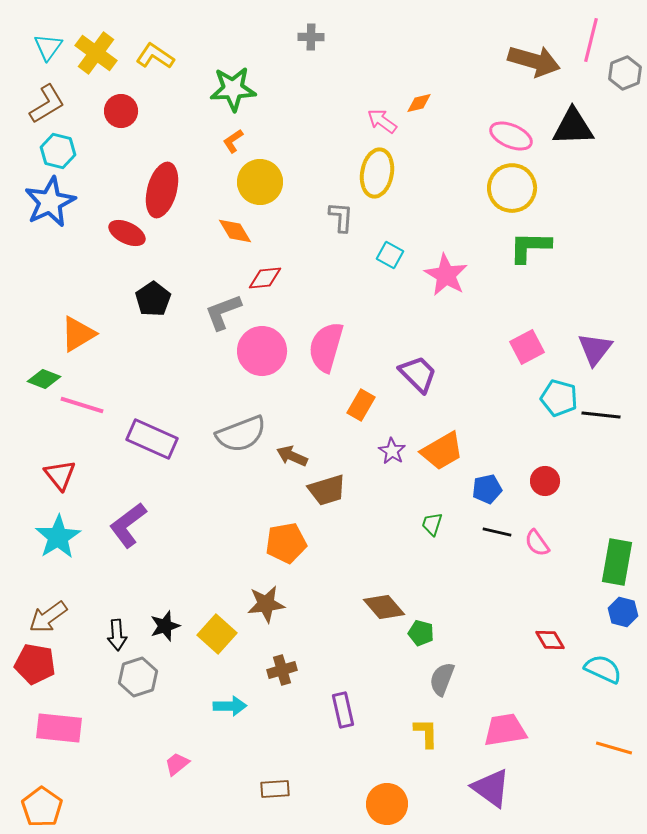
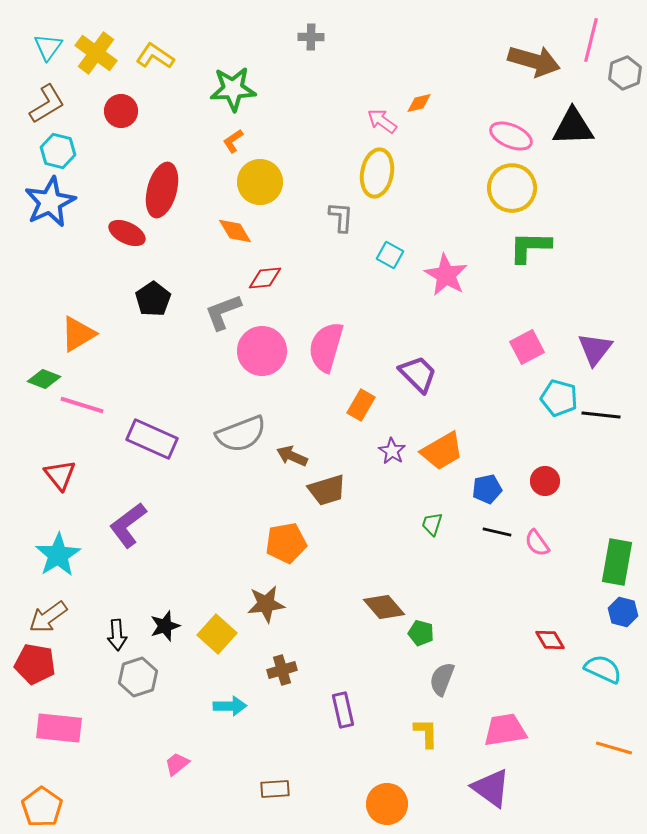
cyan star at (58, 537): moved 18 px down
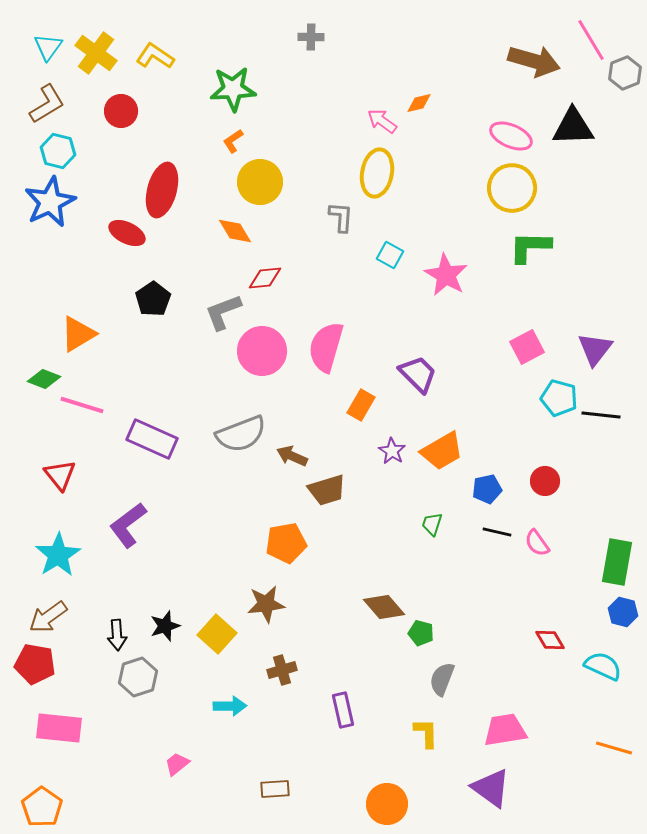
pink line at (591, 40): rotated 45 degrees counterclockwise
cyan semicircle at (603, 669): moved 3 px up
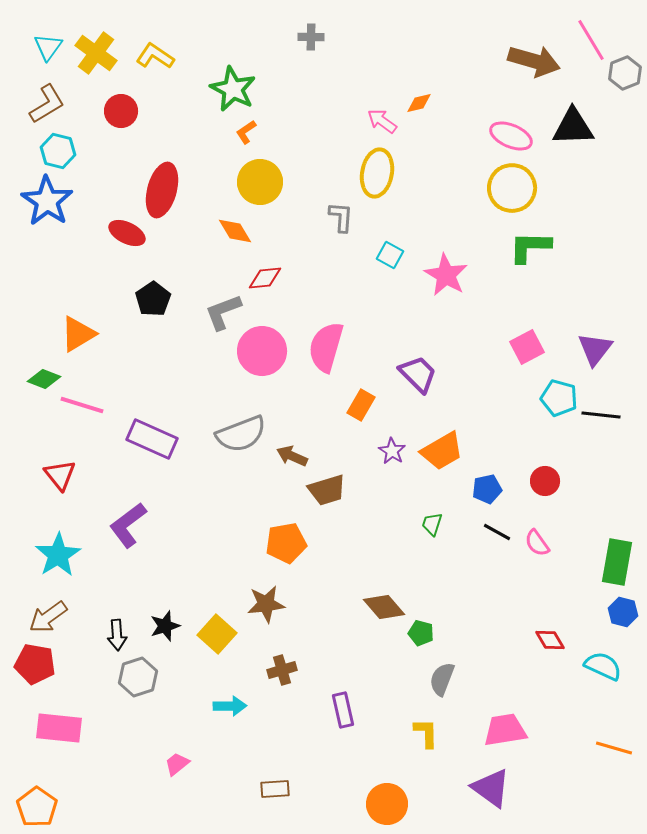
green star at (233, 89): rotated 30 degrees clockwise
orange L-shape at (233, 141): moved 13 px right, 9 px up
blue star at (50, 202): moved 3 px left, 1 px up; rotated 12 degrees counterclockwise
black line at (497, 532): rotated 16 degrees clockwise
orange pentagon at (42, 807): moved 5 px left
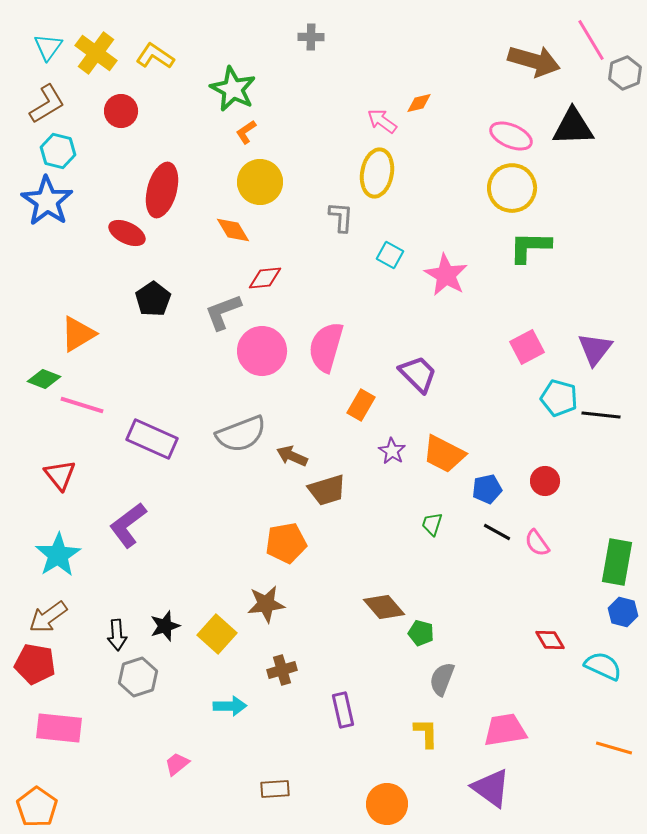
orange diamond at (235, 231): moved 2 px left, 1 px up
orange trapezoid at (442, 451): moved 2 px right, 3 px down; rotated 57 degrees clockwise
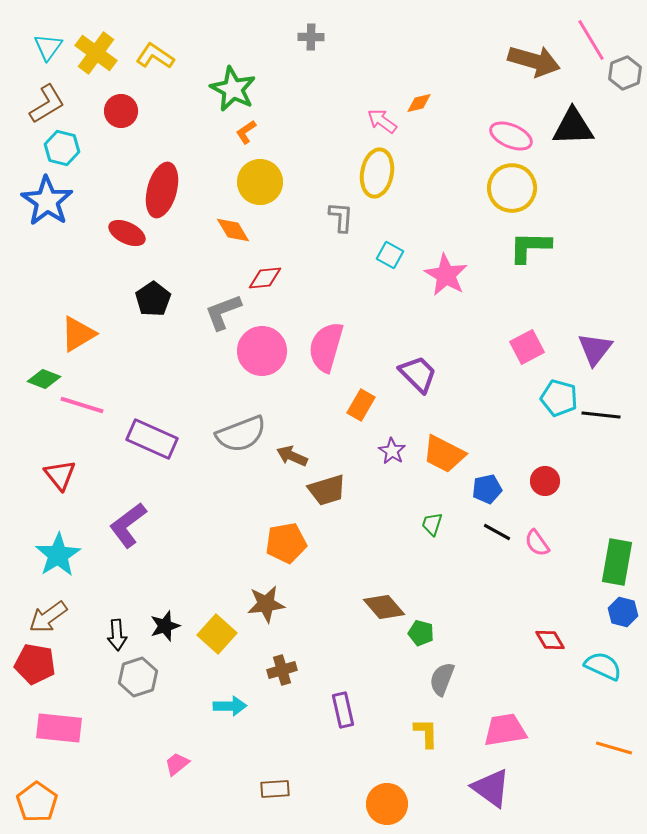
cyan hexagon at (58, 151): moved 4 px right, 3 px up
orange pentagon at (37, 807): moved 5 px up
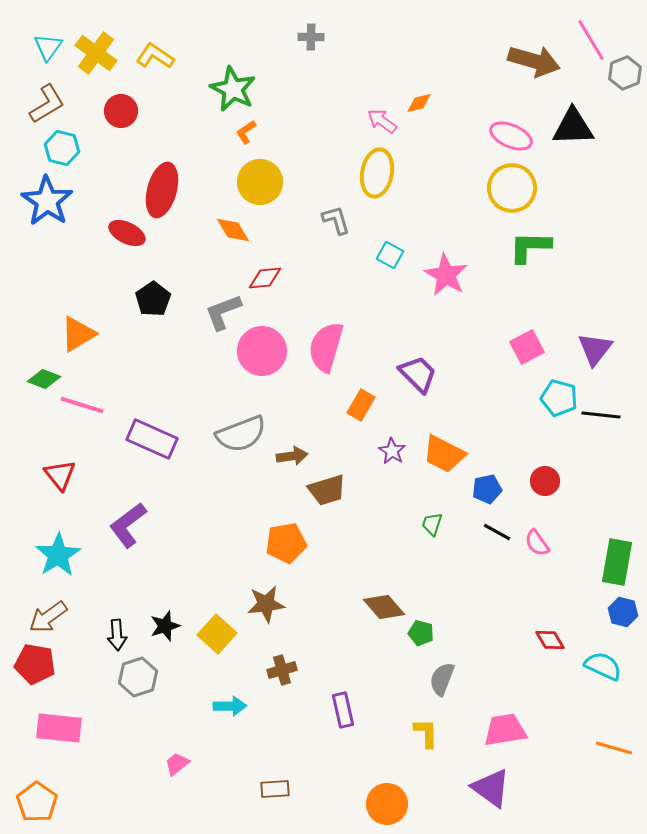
gray L-shape at (341, 217): moved 5 px left, 3 px down; rotated 20 degrees counterclockwise
brown arrow at (292, 456): rotated 148 degrees clockwise
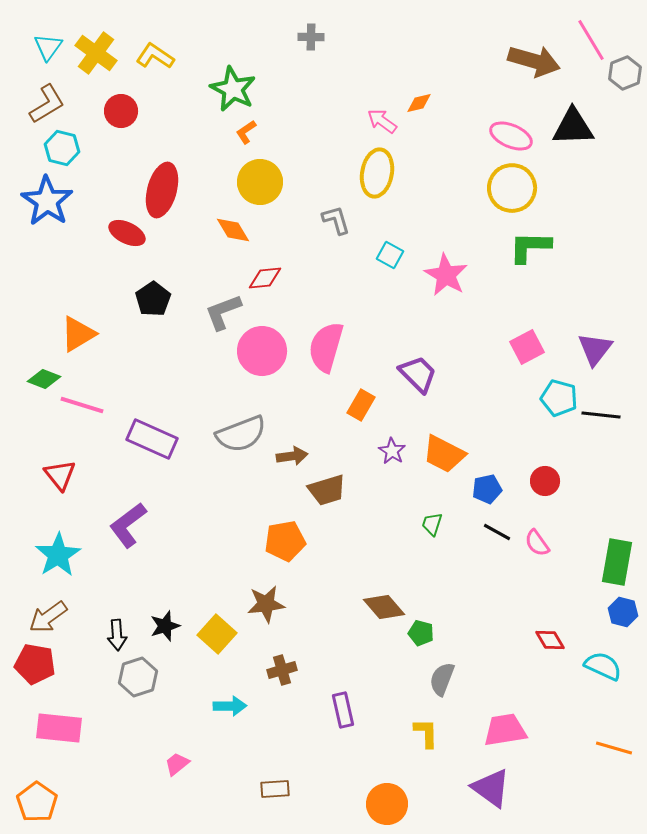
orange pentagon at (286, 543): moved 1 px left, 2 px up
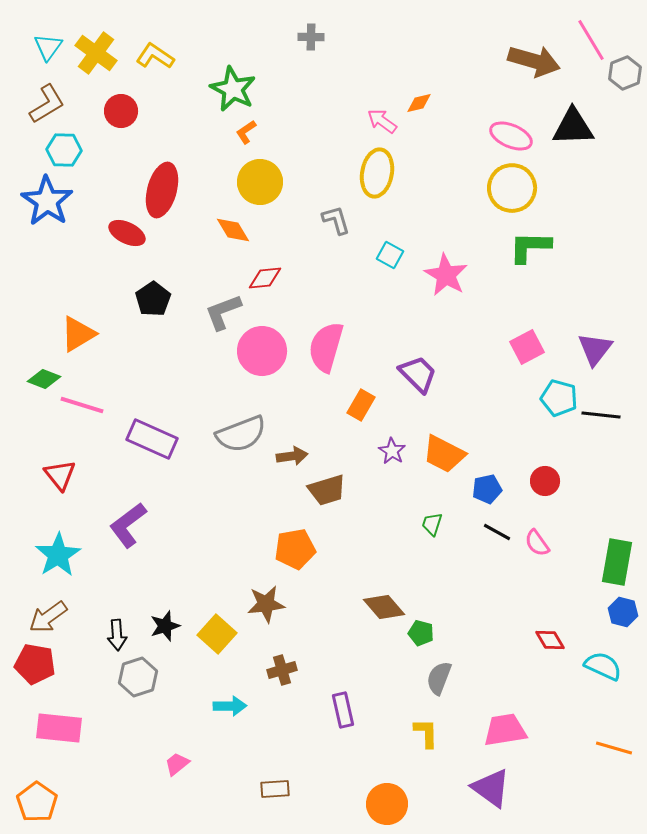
cyan hexagon at (62, 148): moved 2 px right, 2 px down; rotated 12 degrees counterclockwise
orange pentagon at (285, 541): moved 10 px right, 8 px down
gray semicircle at (442, 679): moved 3 px left, 1 px up
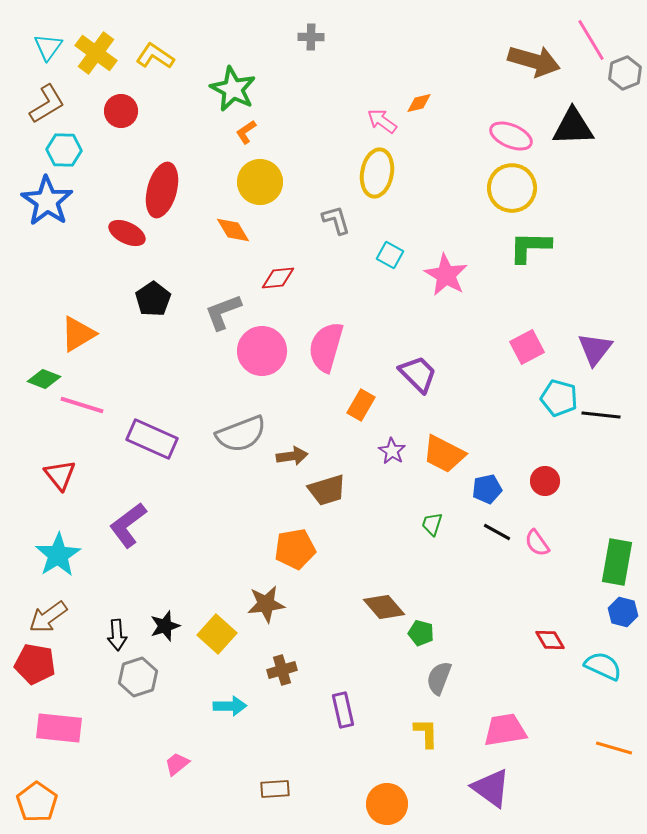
red diamond at (265, 278): moved 13 px right
